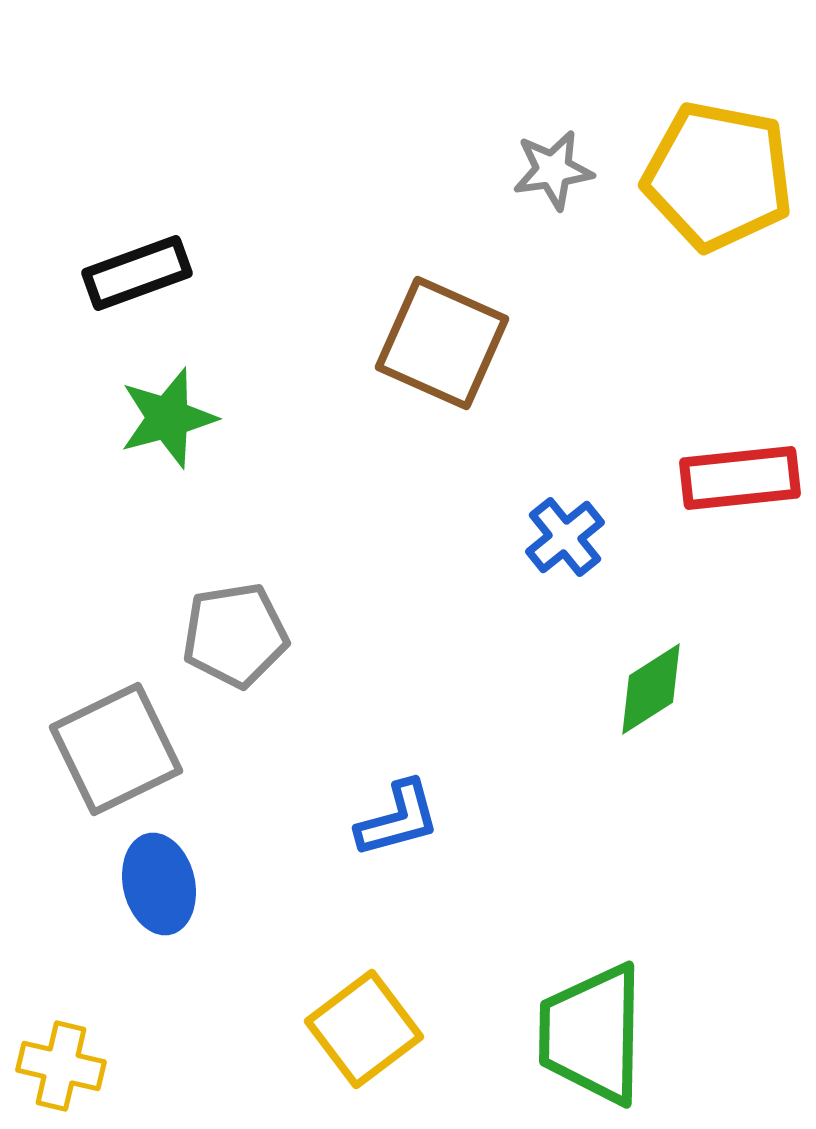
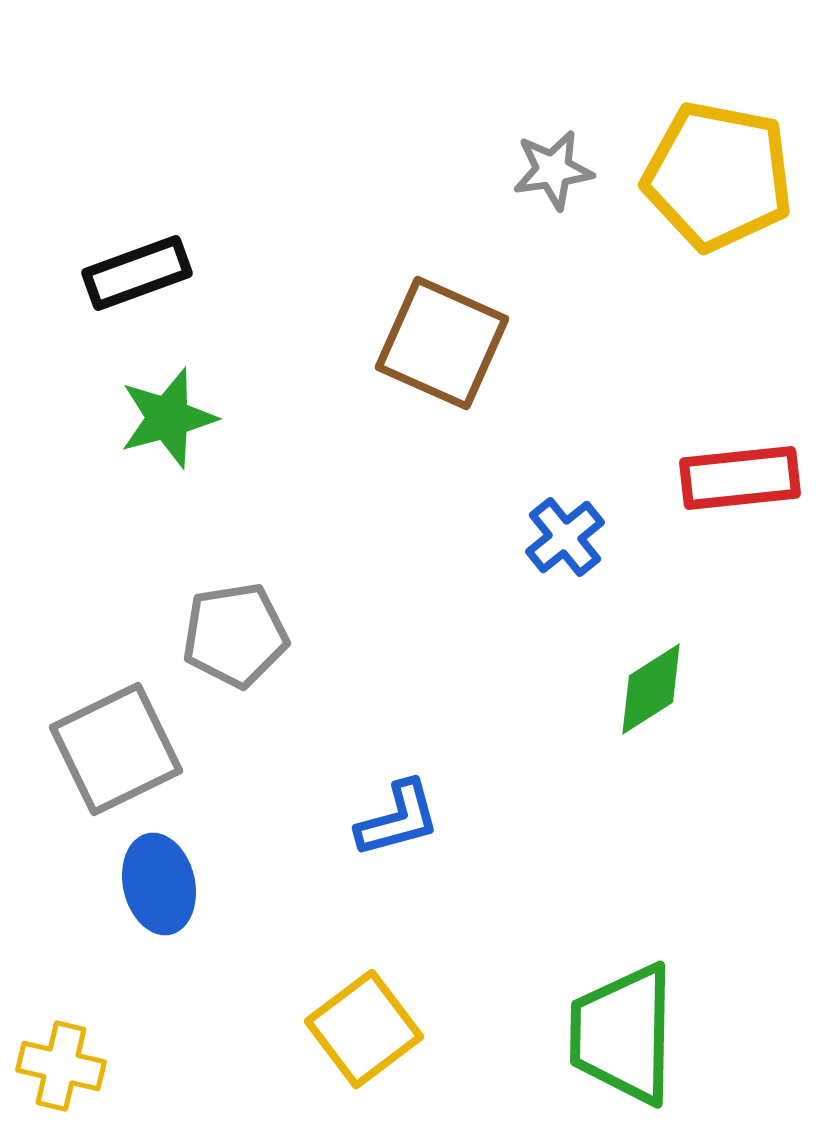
green trapezoid: moved 31 px right
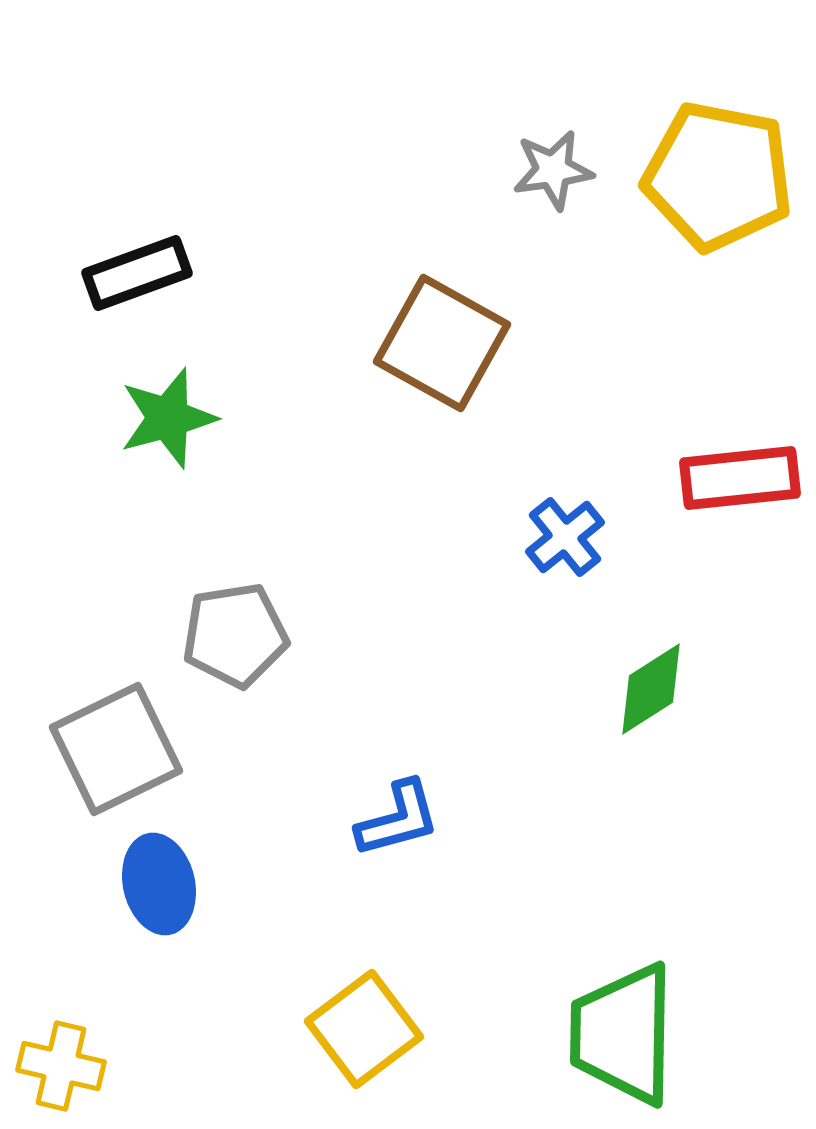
brown square: rotated 5 degrees clockwise
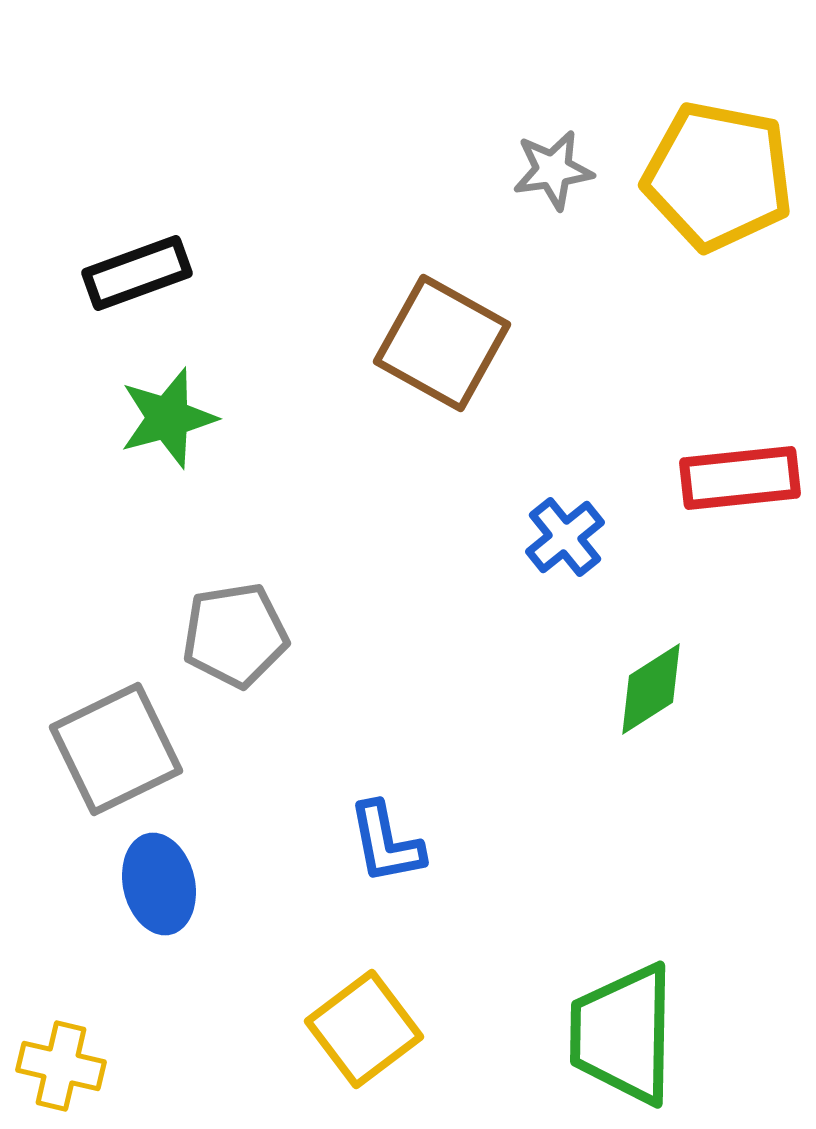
blue L-shape: moved 12 px left, 24 px down; rotated 94 degrees clockwise
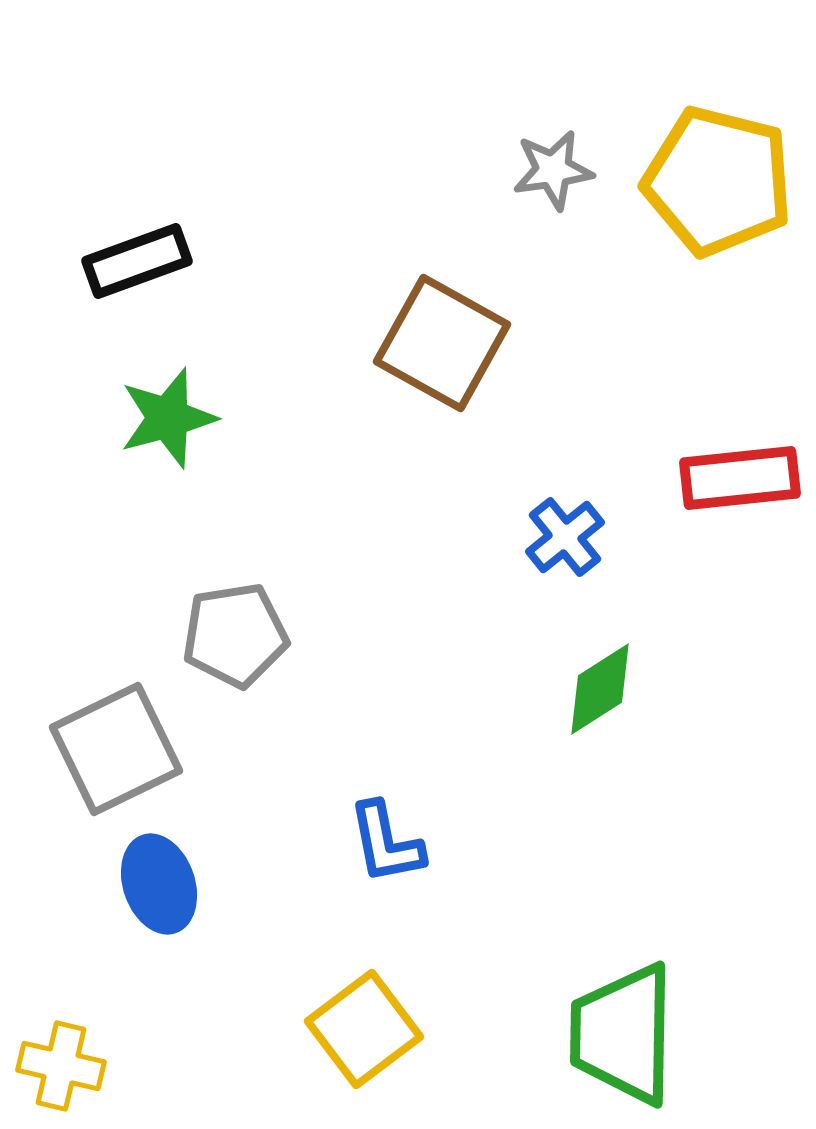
yellow pentagon: moved 5 px down; rotated 3 degrees clockwise
black rectangle: moved 12 px up
green diamond: moved 51 px left
blue ellipse: rotated 6 degrees counterclockwise
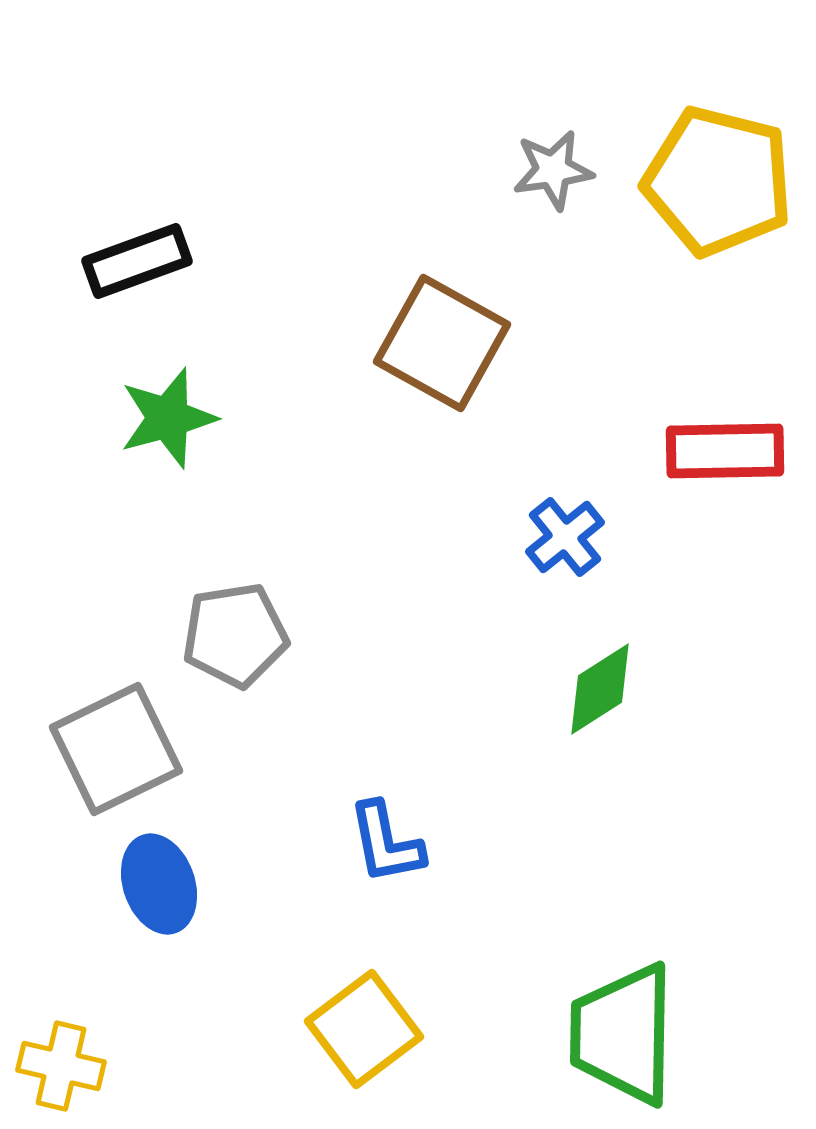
red rectangle: moved 15 px left, 27 px up; rotated 5 degrees clockwise
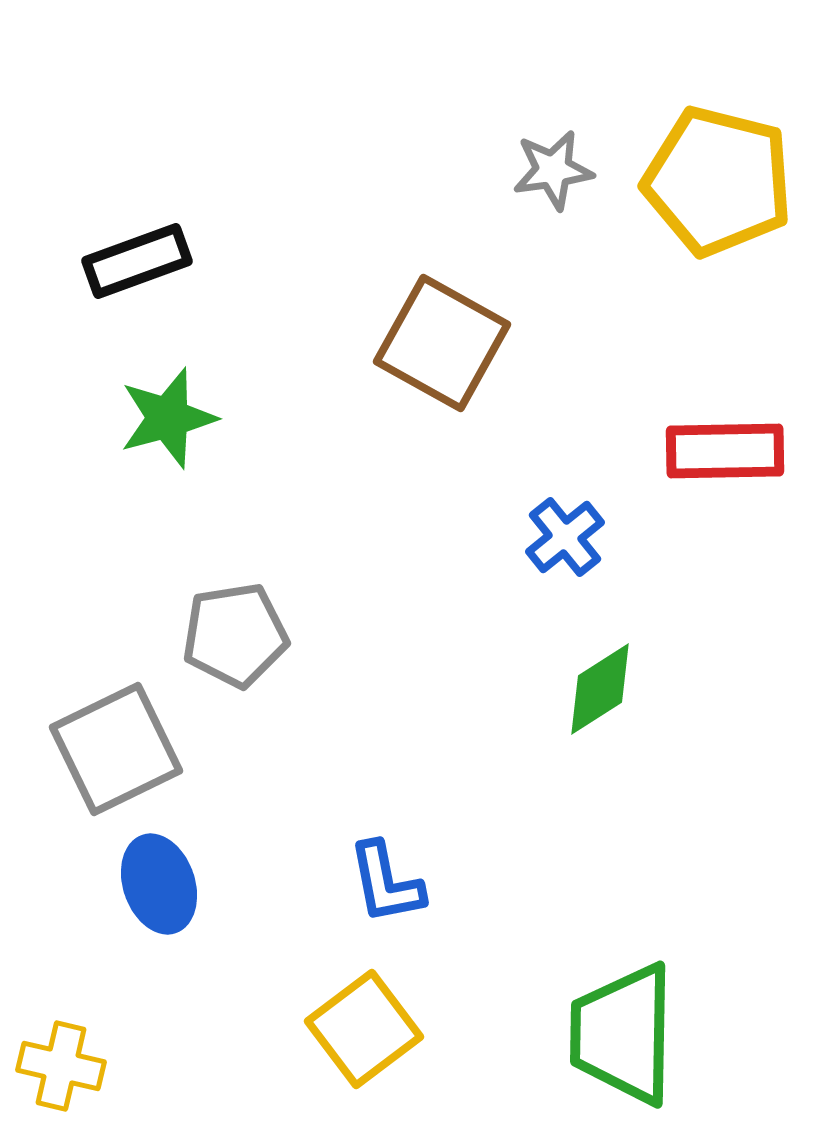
blue L-shape: moved 40 px down
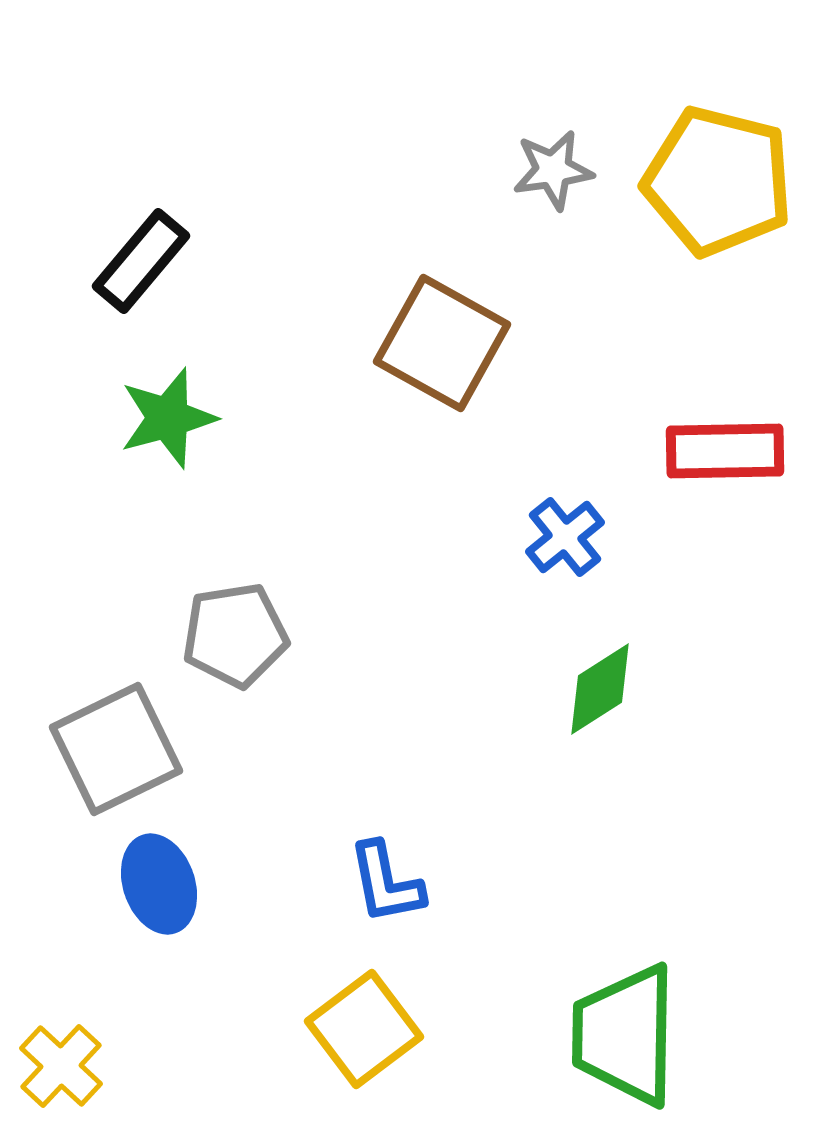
black rectangle: moved 4 px right; rotated 30 degrees counterclockwise
green trapezoid: moved 2 px right, 1 px down
yellow cross: rotated 30 degrees clockwise
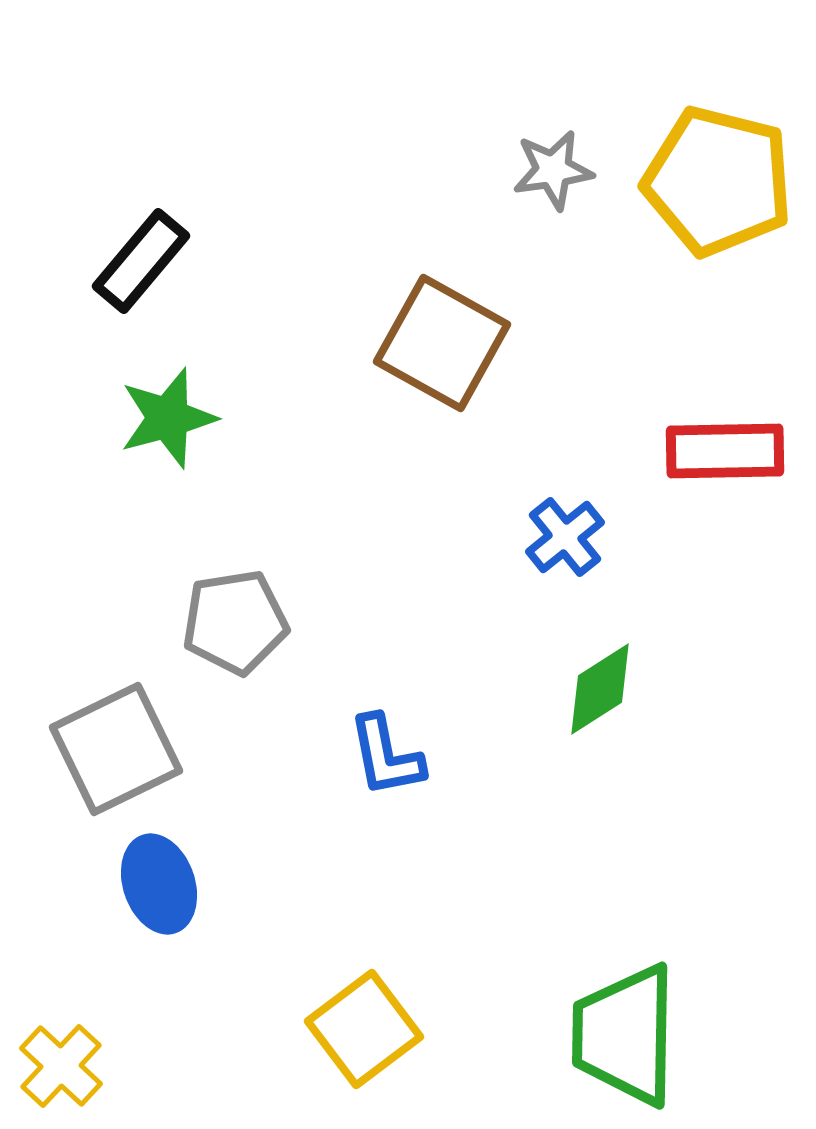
gray pentagon: moved 13 px up
blue L-shape: moved 127 px up
